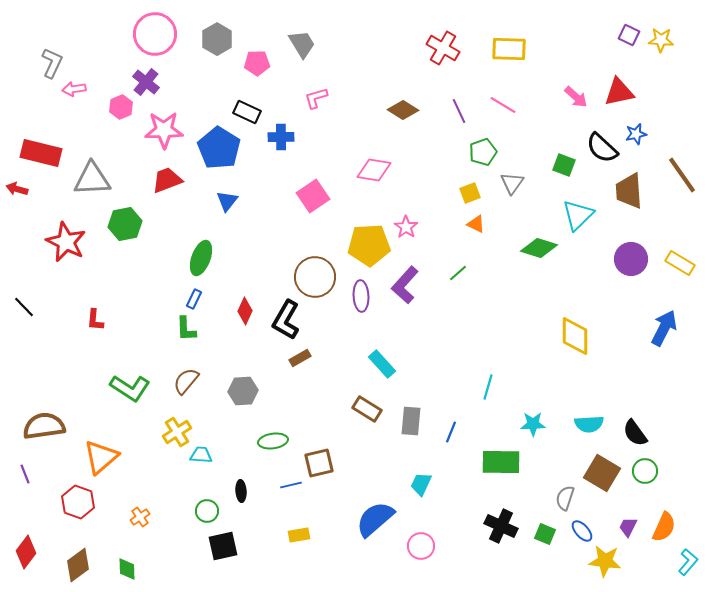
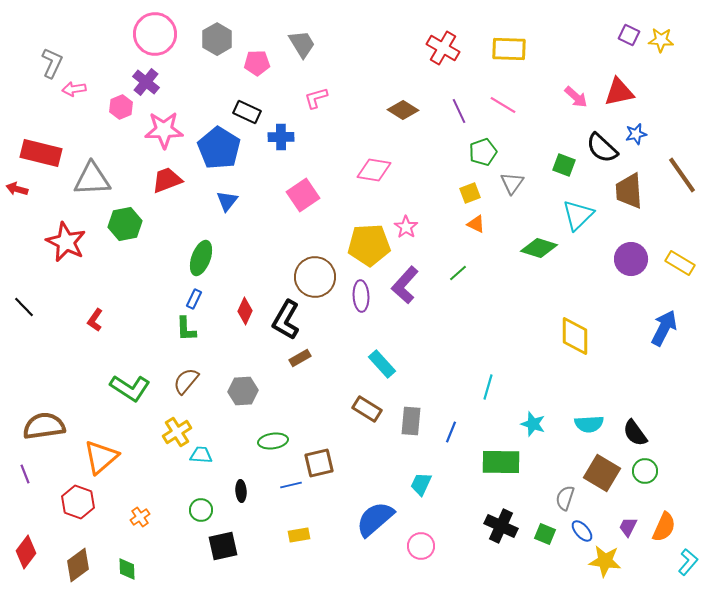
pink square at (313, 196): moved 10 px left, 1 px up
red L-shape at (95, 320): rotated 30 degrees clockwise
cyan star at (533, 424): rotated 20 degrees clockwise
green circle at (207, 511): moved 6 px left, 1 px up
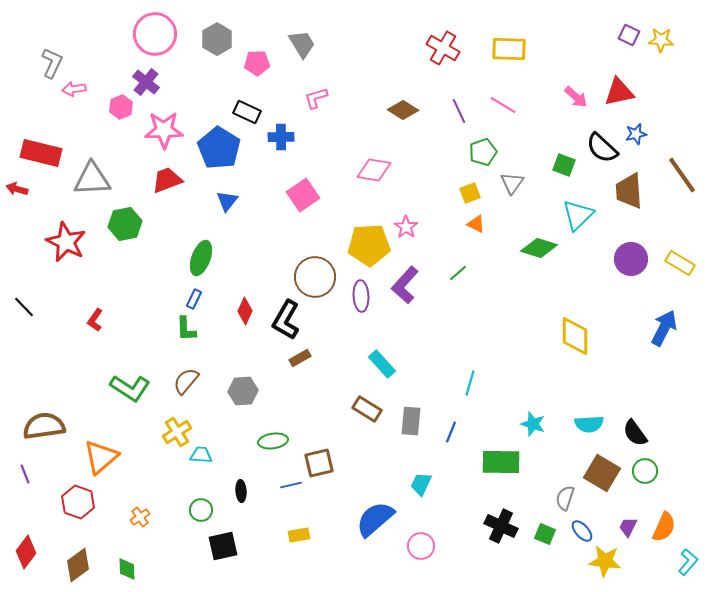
cyan line at (488, 387): moved 18 px left, 4 px up
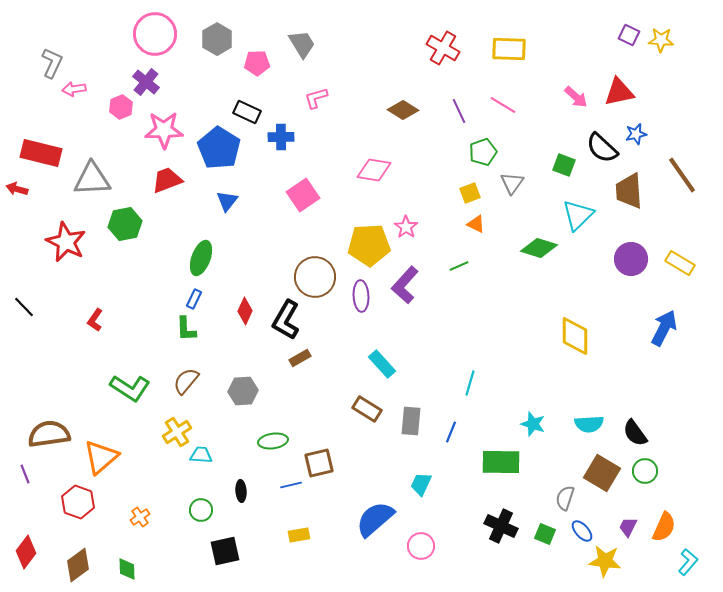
green line at (458, 273): moved 1 px right, 7 px up; rotated 18 degrees clockwise
brown semicircle at (44, 426): moved 5 px right, 8 px down
black square at (223, 546): moved 2 px right, 5 px down
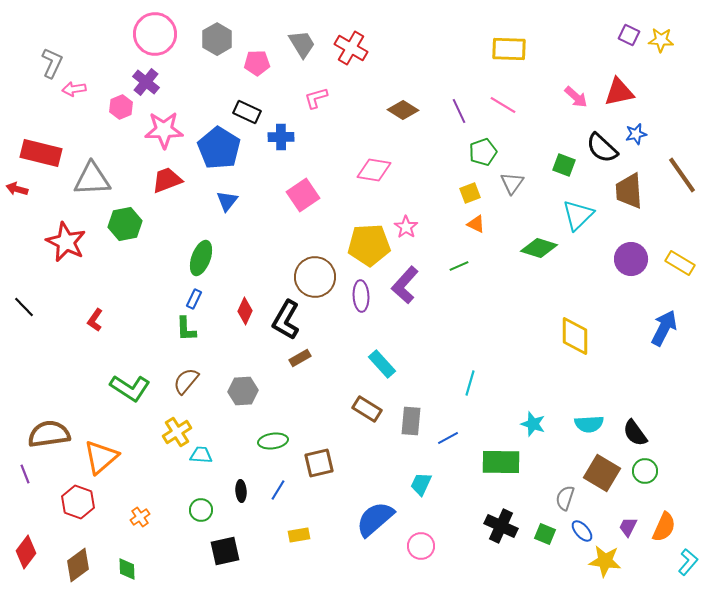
red cross at (443, 48): moved 92 px left
blue line at (451, 432): moved 3 px left, 6 px down; rotated 40 degrees clockwise
blue line at (291, 485): moved 13 px left, 5 px down; rotated 45 degrees counterclockwise
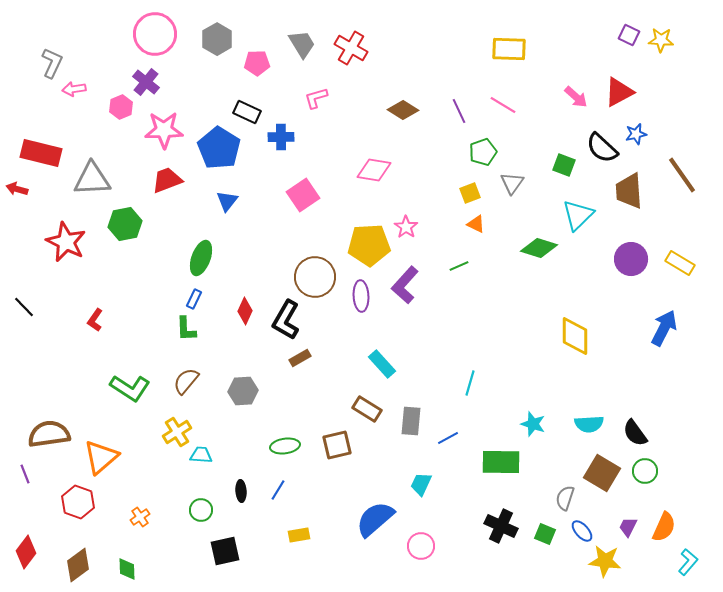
red triangle at (619, 92): rotated 16 degrees counterclockwise
green ellipse at (273, 441): moved 12 px right, 5 px down
brown square at (319, 463): moved 18 px right, 18 px up
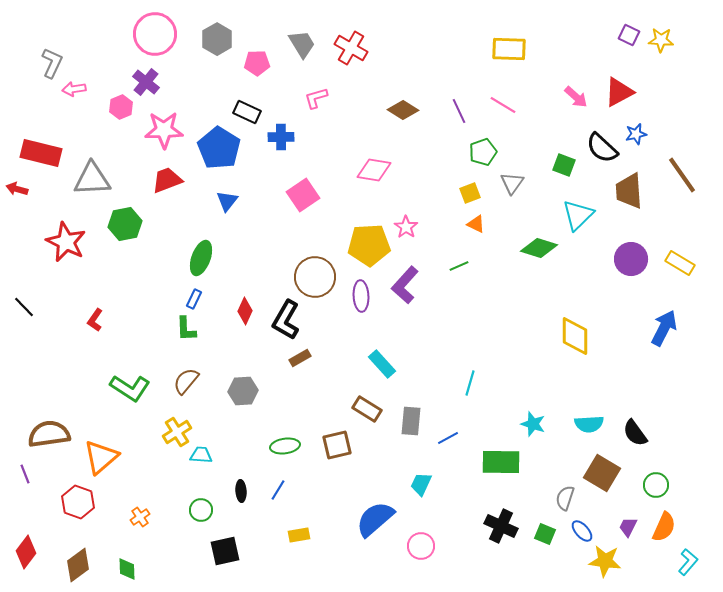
green circle at (645, 471): moved 11 px right, 14 px down
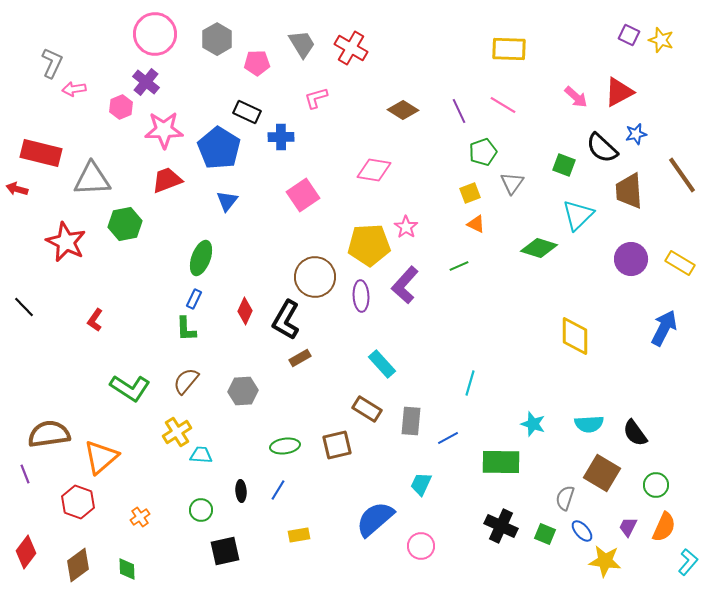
yellow star at (661, 40): rotated 15 degrees clockwise
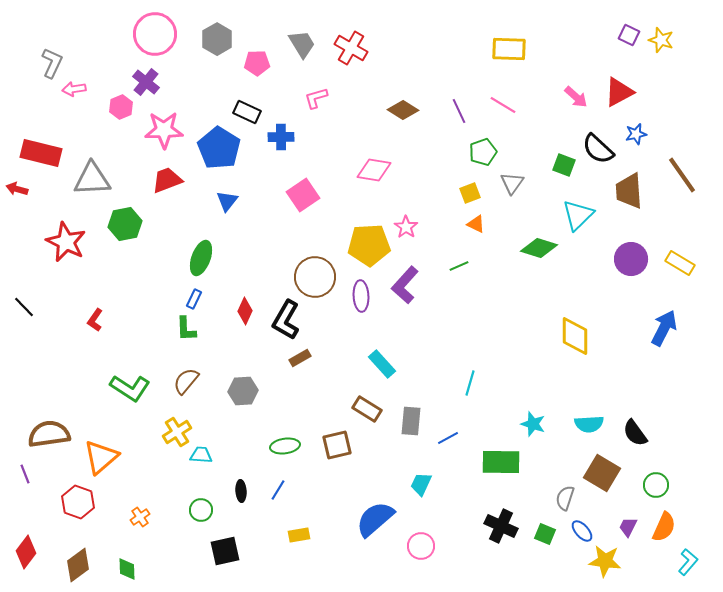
black semicircle at (602, 148): moved 4 px left, 1 px down
